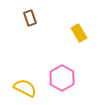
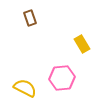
yellow rectangle: moved 3 px right, 11 px down
pink hexagon: rotated 25 degrees clockwise
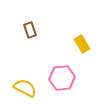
brown rectangle: moved 12 px down
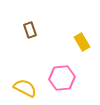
yellow rectangle: moved 2 px up
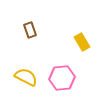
yellow semicircle: moved 1 px right, 11 px up
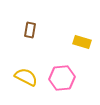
brown rectangle: rotated 28 degrees clockwise
yellow rectangle: rotated 42 degrees counterclockwise
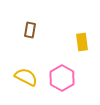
yellow rectangle: rotated 66 degrees clockwise
pink hexagon: rotated 25 degrees counterclockwise
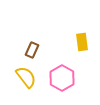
brown rectangle: moved 2 px right, 20 px down; rotated 14 degrees clockwise
yellow semicircle: rotated 25 degrees clockwise
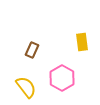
yellow semicircle: moved 10 px down
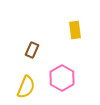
yellow rectangle: moved 7 px left, 12 px up
yellow semicircle: rotated 60 degrees clockwise
